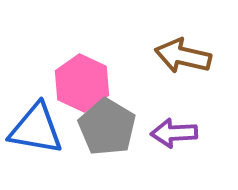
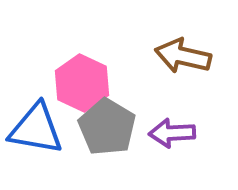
purple arrow: moved 2 px left
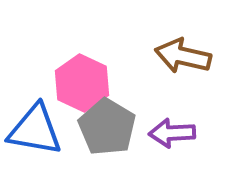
blue triangle: moved 1 px left, 1 px down
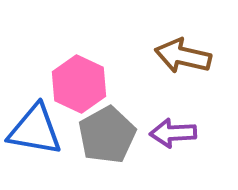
pink hexagon: moved 3 px left, 1 px down
gray pentagon: moved 8 px down; rotated 12 degrees clockwise
purple arrow: moved 1 px right
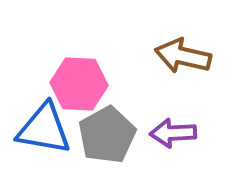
pink hexagon: rotated 22 degrees counterclockwise
blue triangle: moved 9 px right, 1 px up
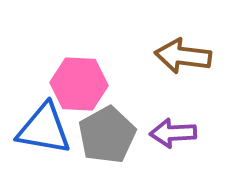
brown arrow: rotated 6 degrees counterclockwise
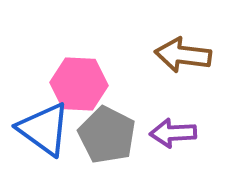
brown arrow: moved 1 px up
blue triangle: rotated 26 degrees clockwise
gray pentagon: rotated 16 degrees counterclockwise
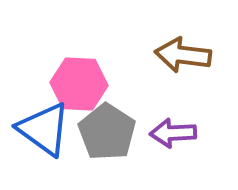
gray pentagon: moved 3 px up; rotated 6 degrees clockwise
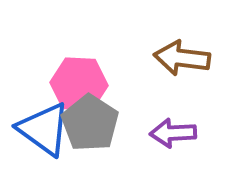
brown arrow: moved 1 px left, 3 px down
gray pentagon: moved 17 px left, 9 px up
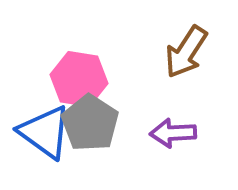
brown arrow: moved 4 px right, 6 px up; rotated 64 degrees counterclockwise
pink hexagon: moved 5 px up; rotated 6 degrees clockwise
blue triangle: moved 1 px right, 3 px down
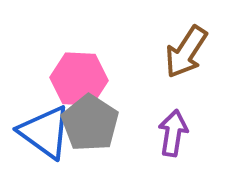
pink hexagon: rotated 6 degrees counterclockwise
purple arrow: rotated 102 degrees clockwise
